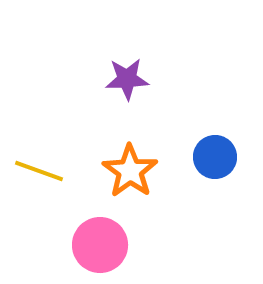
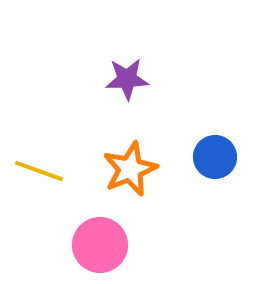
orange star: moved 2 px up; rotated 14 degrees clockwise
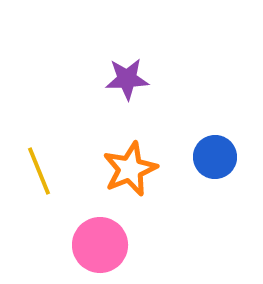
yellow line: rotated 48 degrees clockwise
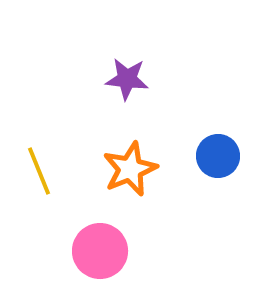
purple star: rotated 9 degrees clockwise
blue circle: moved 3 px right, 1 px up
pink circle: moved 6 px down
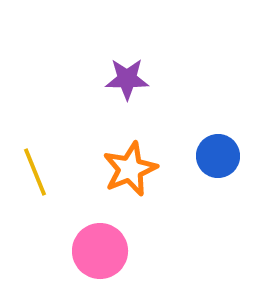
purple star: rotated 6 degrees counterclockwise
yellow line: moved 4 px left, 1 px down
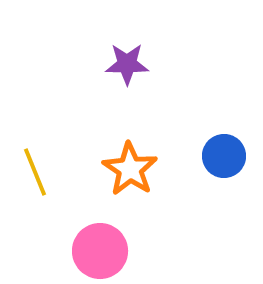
purple star: moved 15 px up
blue circle: moved 6 px right
orange star: rotated 16 degrees counterclockwise
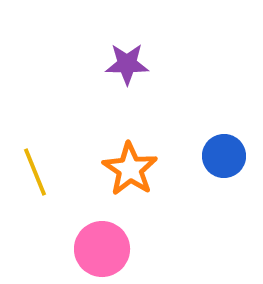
pink circle: moved 2 px right, 2 px up
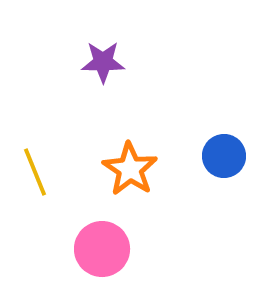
purple star: moved 24 px left, 2 px up
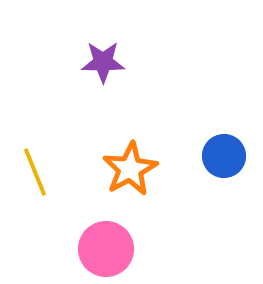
orange star: rotated 10 degrees clockwise
pink circle: moved 4 px right
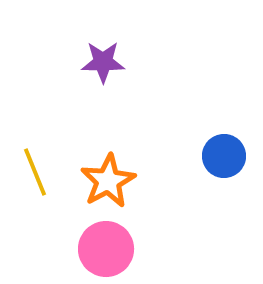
orange star: moved 22 px left, 12 px down
